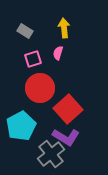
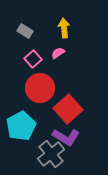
pink semicircle: rotated 40 degrees clockwise
pink square: rotated 24 degrees counterclockwise
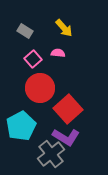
yellow arrow: rotated 144 degrees clockwise
pink semicircle: rotated 40 degrees clockwise
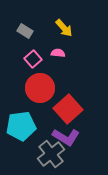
cyan pentagon: rotated 20 degrees clockwise
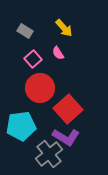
pink semicircle: rotated 128 degrees counterclockwise
gray cross: moved 2 px left
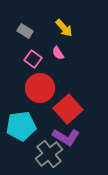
pink square: rotated 12 degrees counterclockwise
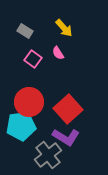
red circle: moved 11 px left, 14 px down
gray cross: moved 1 px left, 1 px down
